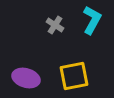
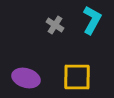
yellow square: moved 3 px right, 1 px down; rotated 12 degrees clockwise
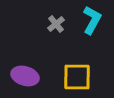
gray cross: moved 1 px right, 1 px up; rotated 18 degrees clockwise
purple ellipse: moved 1 px left, 2 px up
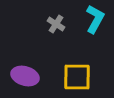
cyan L-shape: moved 3 px right, 1 px up
gray cross: rotated 18 degrees counterclockwise
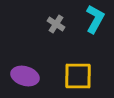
yellow square: moved 1 px right, 1 px up
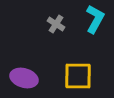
purple ellipse: moved 1 px left, 2 px down
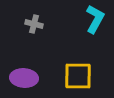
gray cross: moved 22 px left; rotated 18 degrees counterclockwise
purple ellipse: rotated 12 degrees counterclockwise
